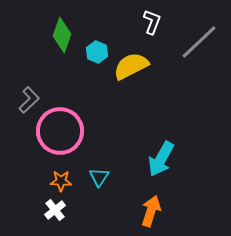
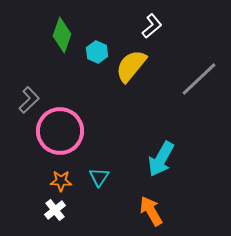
white L-shape: moved 4 px down; rotated 30 degrees clockwise
gray line: moved 37 px down
yellow semicircle: rotated 24 degrees counterclockwise
orange arrow: rotated 48 degrees counterclockwise
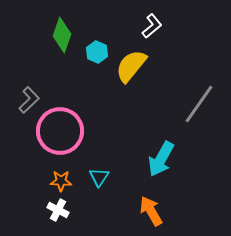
gray line: moved 25 px down; rotated 12 degrees counterclockwise
white cross: moved 3 px right; rotated 25 degrees counterclockwise
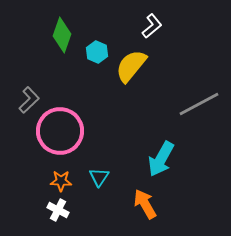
gray line: rotated 27 degrees clockwise
orange arrow: moved 6 px left, 7 px up
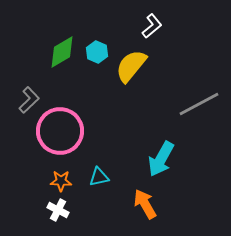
green diamond: moved 17 px down; rotated 40 degrees clockwise
cyan triangle: rotated 45 degrees clockwise
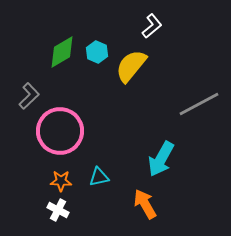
gray L-shape: moved 4 px up
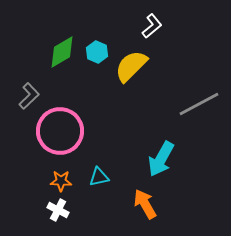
yellow semicircle: rotated 6 degrees clockwise
